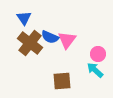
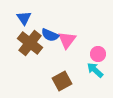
blue semicircle: moved 2 px up
brown square: rotated 24 degrees counterclockwise
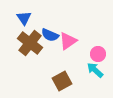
pink triangle: moved 1 px right, 1 px down; rotated 18 degrees clockwise
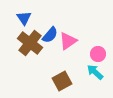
blue semicircle: rotated 72 degrees counterclockwise
cyan arrow: moved 2 px down
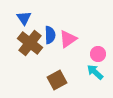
blue semicircle: rotated 42 degrees counterclockwise
pink triangle: moved 2 px up
brown square: moved 5 px left, 1 px up
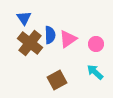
pink circle: moved 2 px left, 10 px up
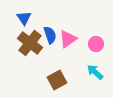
blue semicircle: rotated 18 degrees counterclockwise
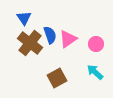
brown square: moved 2 px up
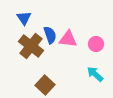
pink triangle: rotated 42 degrees clockwise
brown cross: moved 1 px right, 3 px down
cyan arrow: moved 2 px down
brown square: moved 12 px left, 7 px down; rotated 18 degrees counterclockwise
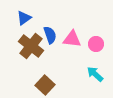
blue triangle: rotated 28 degrees clockwise
pink triangle: moved 4 px right
